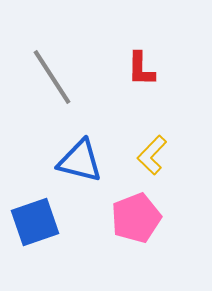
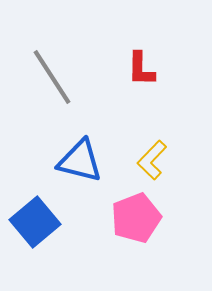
yellow L-shape: moved 5 px down
blue square: rotated 21 degrees counterclockwise
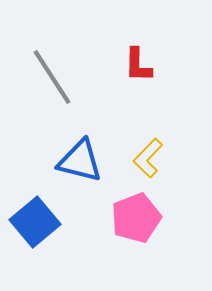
red L-shape: moved 3 px left, 4 px up
yellow L-shape: moved 4 px left, 2 px up
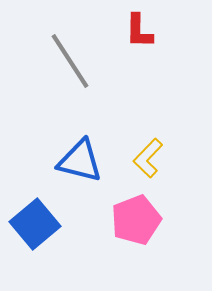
red L-shape: moved 1 px right, 34 px up
gray line: moved 18 px right, 16 px up
pink pentagon: moved 2 px down
blue square: moved 2 px down
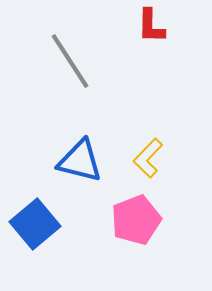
red L-shape: moved 12 px right, 5 px up
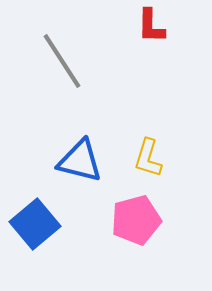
gray line: moved 8 px left
yellow L-shape: rotated 27 degrees counterclockwise
pink pentagon: rotated 6 degrees clockwise
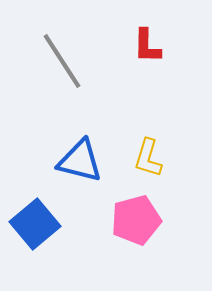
red L-shape: moved 4 px left, 20 px down
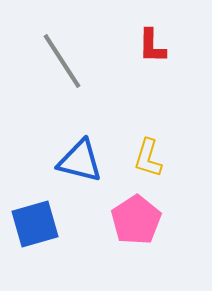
red L-shape: moved 5 px right
pink pentagon: rotated 18 degrees counterclockwise
blue square: rotated 24 degrees clockwise
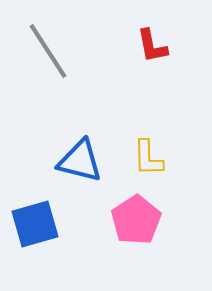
red L-shape: rotated 12 degrees counterclockwise
gray line: moved 14 px left, 10 px up
yellow L-shape: rotated 18 degrees counterclockwise
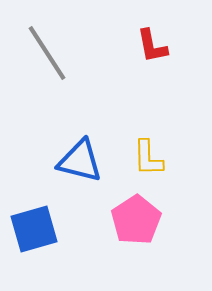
gray line: moved 1 px left, 2 px down
blue square: moved 1 px left, 5 px down
